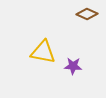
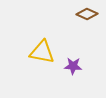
yellow triangle: moved 1 px left
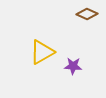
yellow triangle: rotated 40 degrees counterclockwise
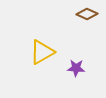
purple star: moved 3 px right, 2 px down
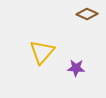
yellow triangle: rotated 20 degrees counterclockwise
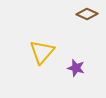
purple star: rotated 12 degrees clockwise
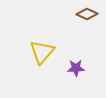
purple star: rotated 18 degrees counterclockwise
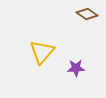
brown diamond: rotated 10 degrees clockwise
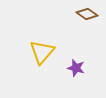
purple star: rotated 18 degrees clockwise
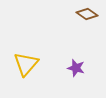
yellow triangle: moved 16 px left, 12 px down
